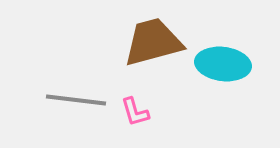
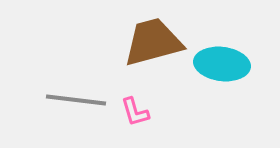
cyan ellipse: moved 1 px left
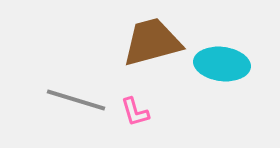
brown trapezoid: moved 1 px left
gray line: rotated 10 degrees clockwise
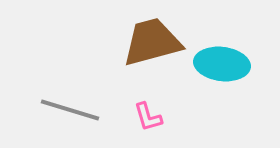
gray line: moved 6 px left, 10 px down
pink L-shape: moved 13 px right, 5 px down
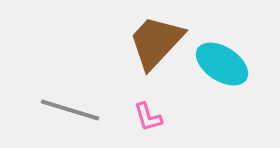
brown trapezoid: moved 4 px right; rotated 32 degrees counterclockwise
cyan ellipse: rotated 26 degrees clockwise
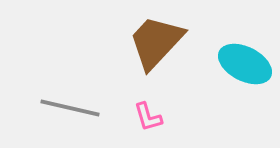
cyan ellipse: moved 23 px right; rotated 6 degrees counterclockwise
gray line: moved 2 px up; rotated 4 degrees counterclockwise
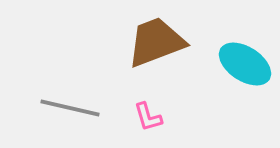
brown trapezoid: rotated 26 degrees clockwise
cyan ellipse: rotated 6 degrees clockwise
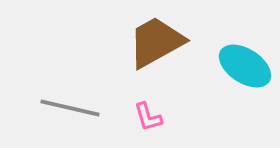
brown trapezoid: rotated 8 degrees counterclockwise
cyan ellipse: moved 2 px down
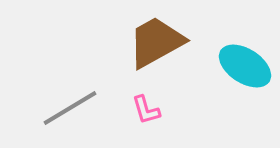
gray line: rotated 44 degrees counterclockwise
pink L-shape: moved 2 px left, 7 px up
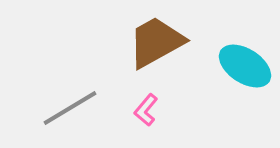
pink L-shape: rotated 56 degrees clockwise
